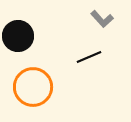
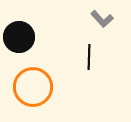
black circle: moved 1 px right, 1 px down
black line: rotated 65 degrees counterclockwise
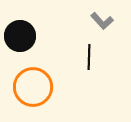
gray L-shape: moved 2 px down
black circle: moved 1 px right, 1 px up
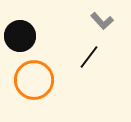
black line: rotated 35 degrees clockwise
orange circle: moved 1 px right, 7 px up
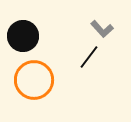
gray L-shape: moved 8 px down
black circle: moved 3 px right
